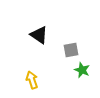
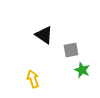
black triangle: moved 5 px right
yellow arrow: moved 1 px right, 1 px up
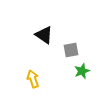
green star: moved 1 px down; rotated 28 degrees clockwise
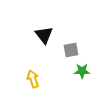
black triangle: rotated 18 degrees clockwise
green star: rotated 21 degrees clockwise
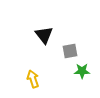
gray square: moved 1 px left, 1 px down
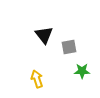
gray square: moved 1 px left, 4 px up
yellow arrow: moved 4 px right
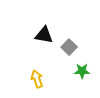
black triangle: rotated 42 degrees counterclockwise
gray square: rotated 35 degrees counterclockwise
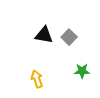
gray square: moved 10 px up
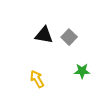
yellow arrow: rotated 12 degrees counterclockwise
